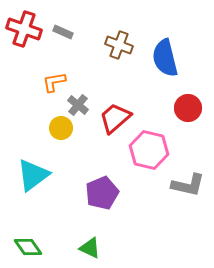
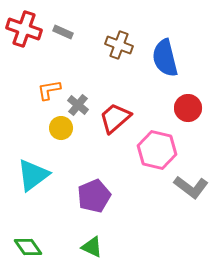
orange L-shape: moved 5 px left, 8 px down
pink hexagon: moved 8 px right
gray L-shape: moved 3 px right, 2 px down; rotated 24 degrees clockwise
purple pentagon: moved 8 px left, 3 px down
green triangle: moved 2 px right, 1 px up
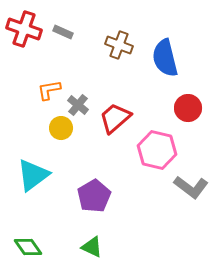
purple pentagon: rotated 8 degrees counterclockwise
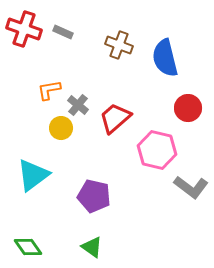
purple pentagon: rotated 28 degrees counterclockwise
green triangle: rotated 10 degrees clockwise
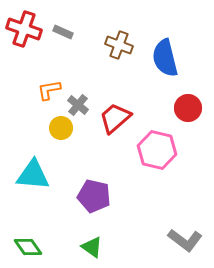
cyan triangle: rotated 42 degrees clockwise
gray L-shape: moved 6 px left, 53 px down
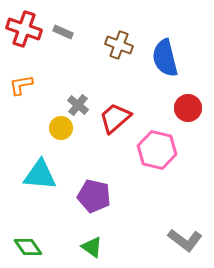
orange L-shape: moved 28 px left, 5 px up
cyan triangle: moved 7 px right
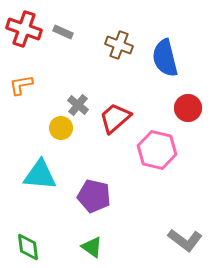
green diamond: rotated 28 degrees clockwise
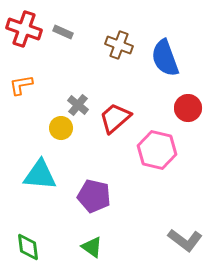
blue semicircle: rotated 6 degrees counterclockwise
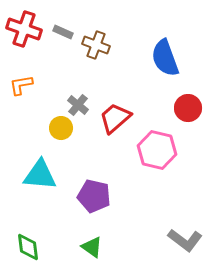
brown cross: moved 23 px left
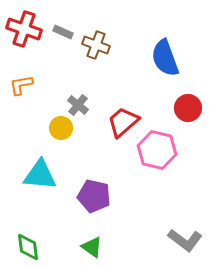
red trapezoid: moved 8 px right, 4 px down
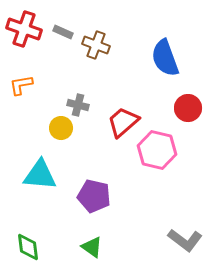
gray cross: rotated 25 degrees counterclockwise
